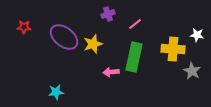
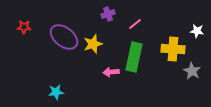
white star: moved 4 px up
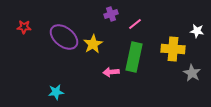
purple cross: moved 3 px right
yellow star: rotated 12 degrees counterclockwise
gray star: moved 2 px down
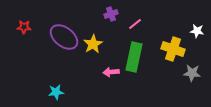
yellow cross: rotated 15 degrees clockwise
gray star: rotated 24 degrees counterclockwise
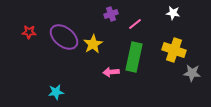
red star: moved 5 px right, 5 px down
white star: moved 24 px left, 18 px up
yellow cross: moved 1 px right, 1 px down
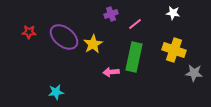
gray star: moved 2 px right
